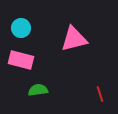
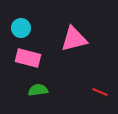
pink rectangle: moved 7 px right, 2 px up
red line: moved 2 px up; rotated 49 degrees counterclockwise
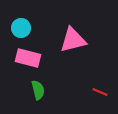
pink triangle: moved 1 px left, 1 px down
green semicircle: rotated 84 degrees clockwise
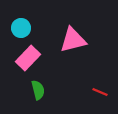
pink rectangle: rotated 60 degrees counterclockwise
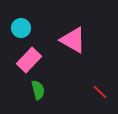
pink triangle: rotated 44 degrees clockwise
pink rectangle: moved 1 px right, 2 px down
red line: rotated 21 degrees clockwise
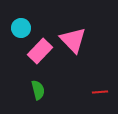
pink triangle: rotated 16 degrees clockwise
pink rectangle: moved 11 px right, 9 px up
red line: rotated 49 degrees counterclockwise
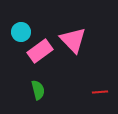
cyan circle: moved 4 px down
pink rectangle: rotated 10 degrees clockwise
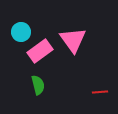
pink triangle: rotated 8 degrees clockwise
green semicircle: moved 5 px up
